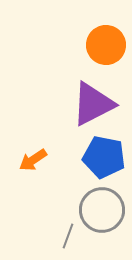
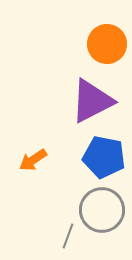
orange circle: moved 1 px right, 1 px up
purple triangle: moved 1 px left, 3 px up
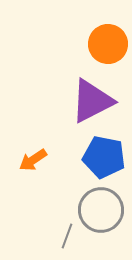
orange circle: moved 1 px right
gray circle: moved 1 px left
gray line: moved 1 px left
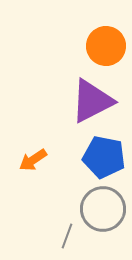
orange circle: moved 2 px left, 2 px down
gray circle: moved 2 px right, 1 px up
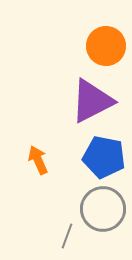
orange arrow: moved 5 px right; rotated 100 degrees clockwise
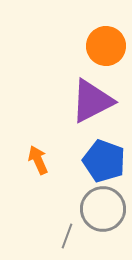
blue pentagon: moved 4 px down; rotated 9 degrees clockwise
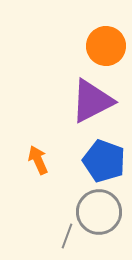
gray circle: moved 4 px left, 3 px down
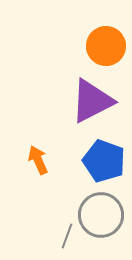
gray circle: moved 2 px right, 3 px down
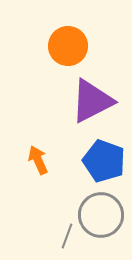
orange circle: moved 38 px left
